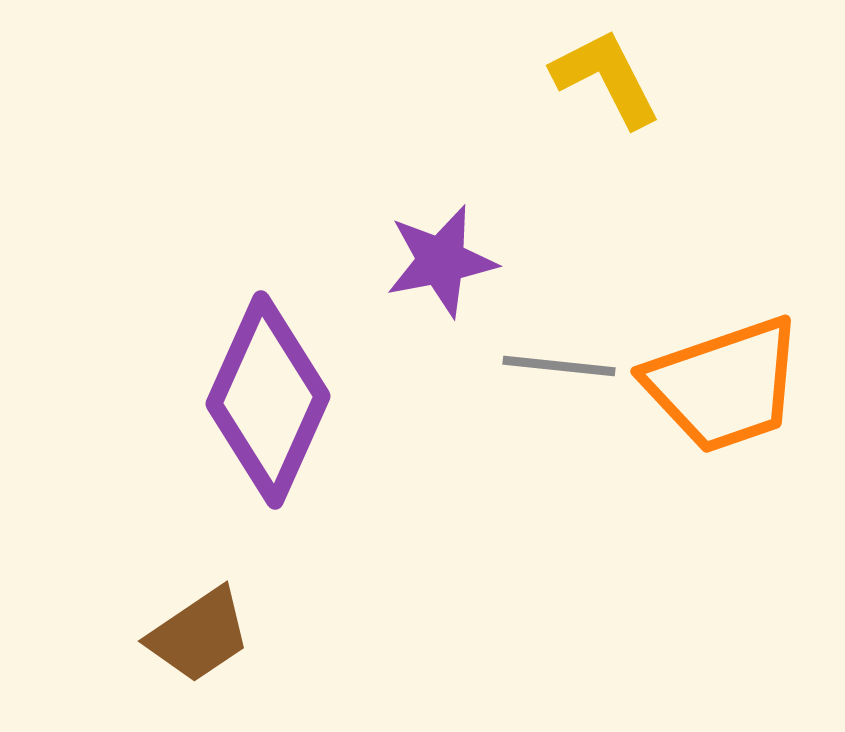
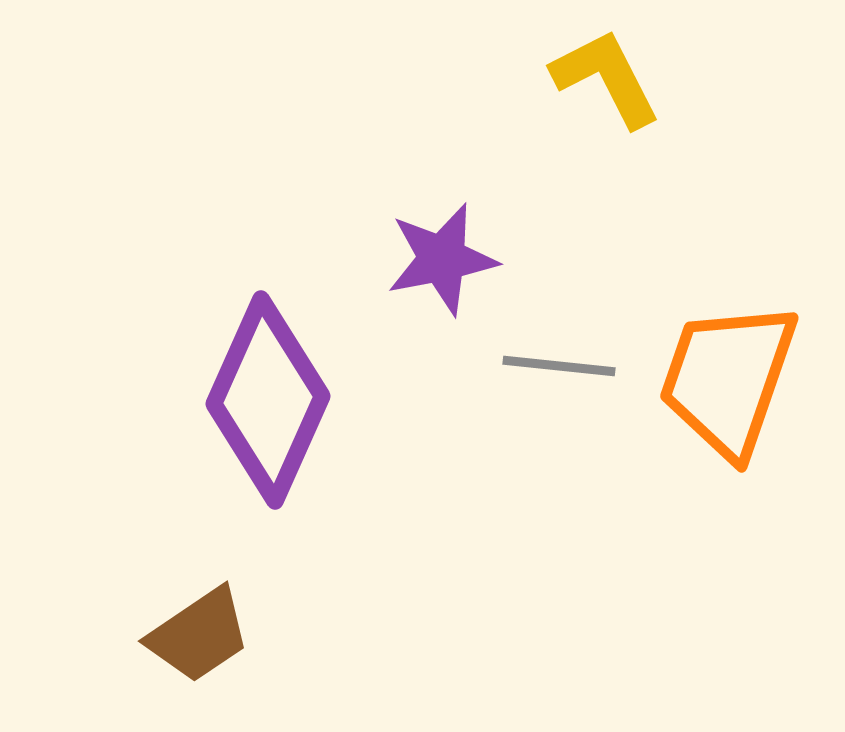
purple star: moved 1 px right, 2 px up
orange trapezoid: moved 4 px right, 6 px up; rotated 128 degrees clockwise
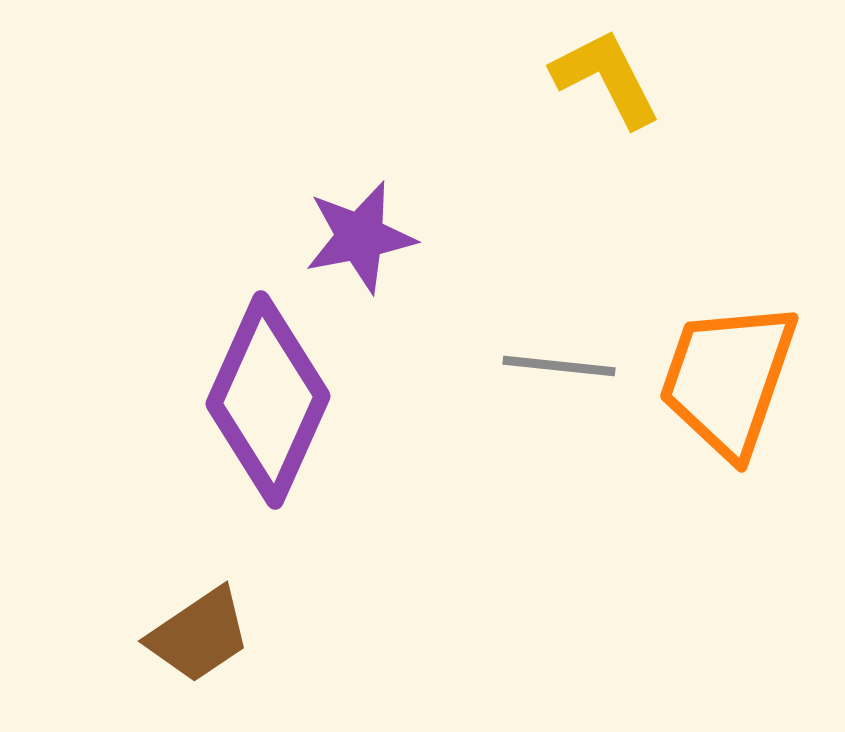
purple star: moved 82 px left, 22 px up
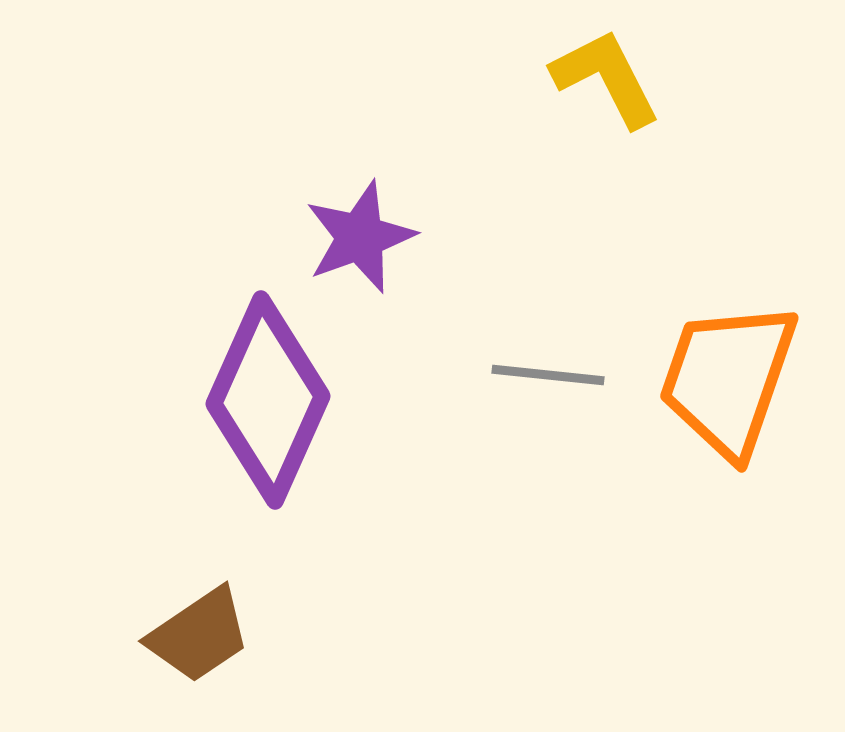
purple star: rotated 9 degrees counterclockwise
gray line: moved 11 px left, 9 px down
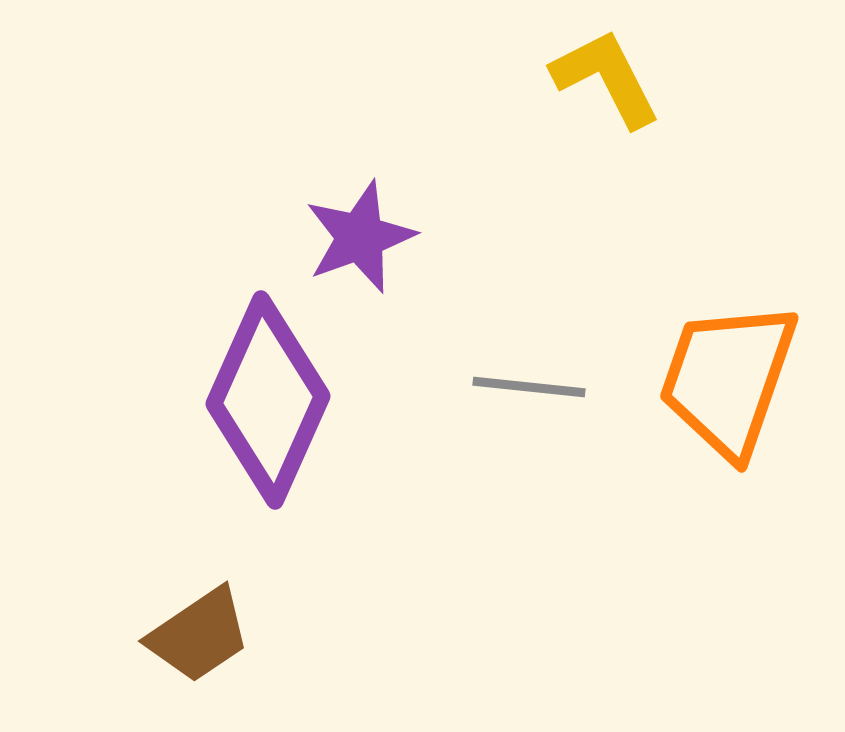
gray line: moved 19 px left, 12 px down
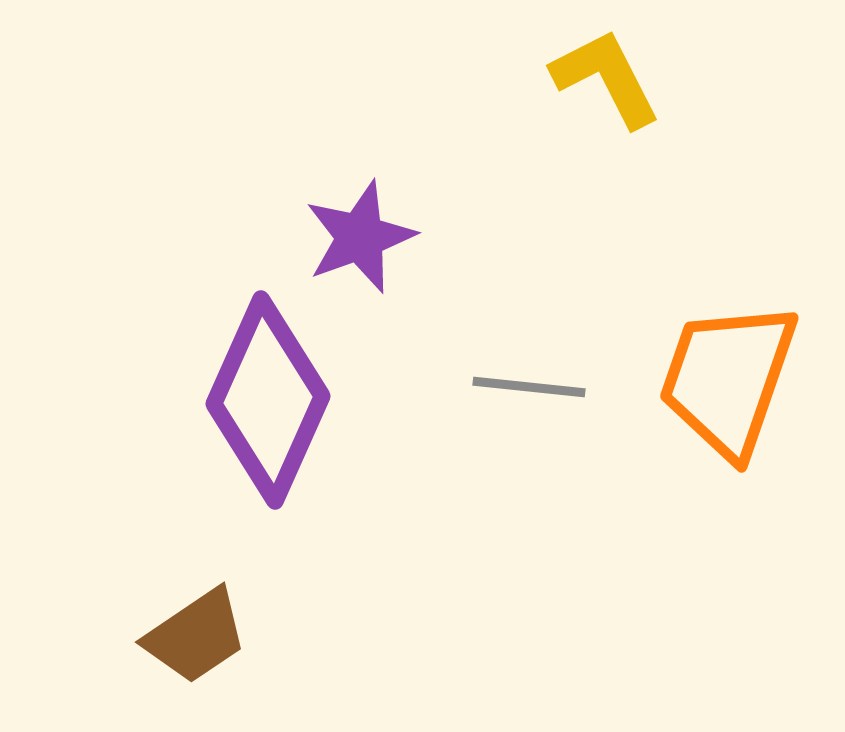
brown trapezoid: moved 3 px left, 1 px down
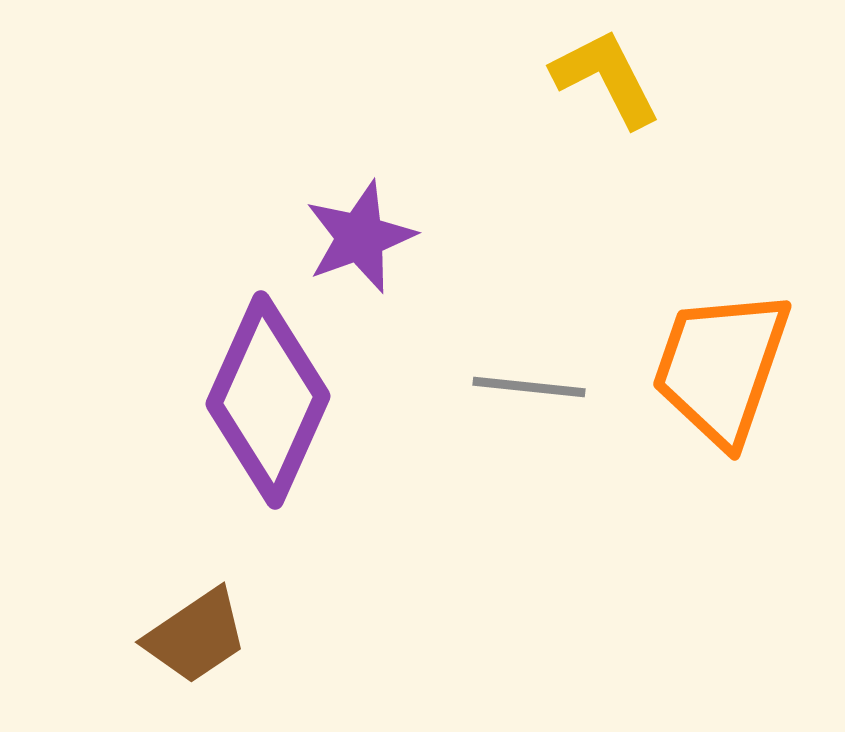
orange trapezoid: moved 7 px left, 12 px up
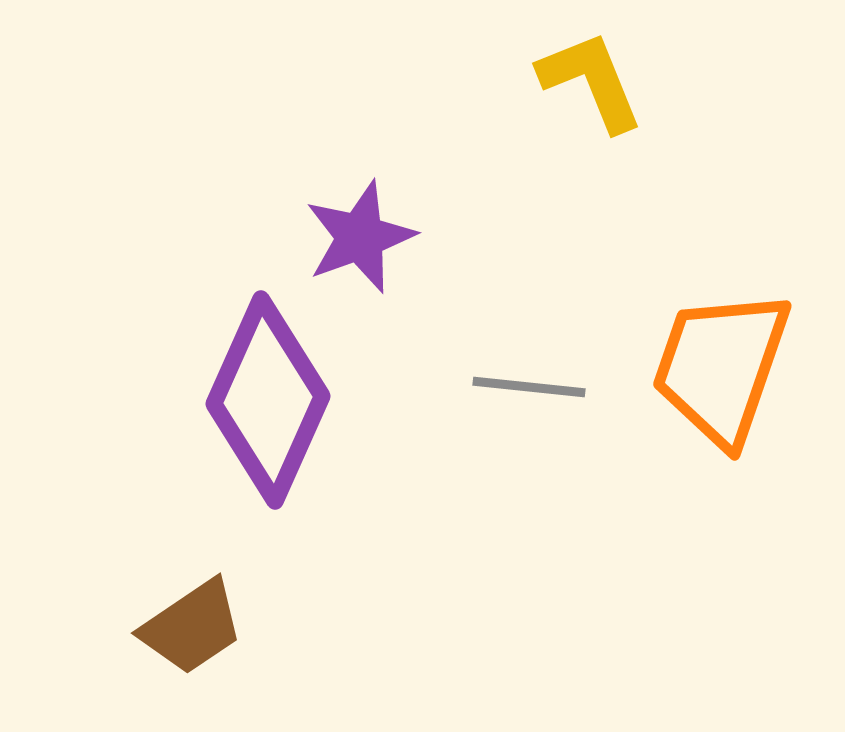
yellow L-shape: moved 15 px left, 3 px down; rotated 5 degrees clockwise
brown trapezoid: moved 4 px left, 9 px up
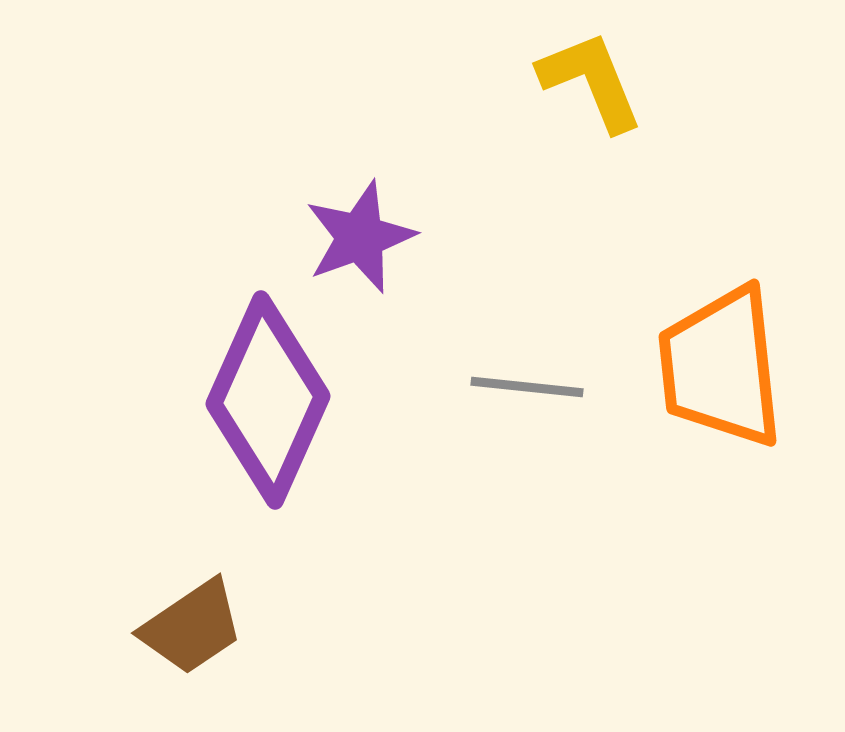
orange trapezoid: rotated 25 degrees counterclockwise
gray line: moved 2 px left
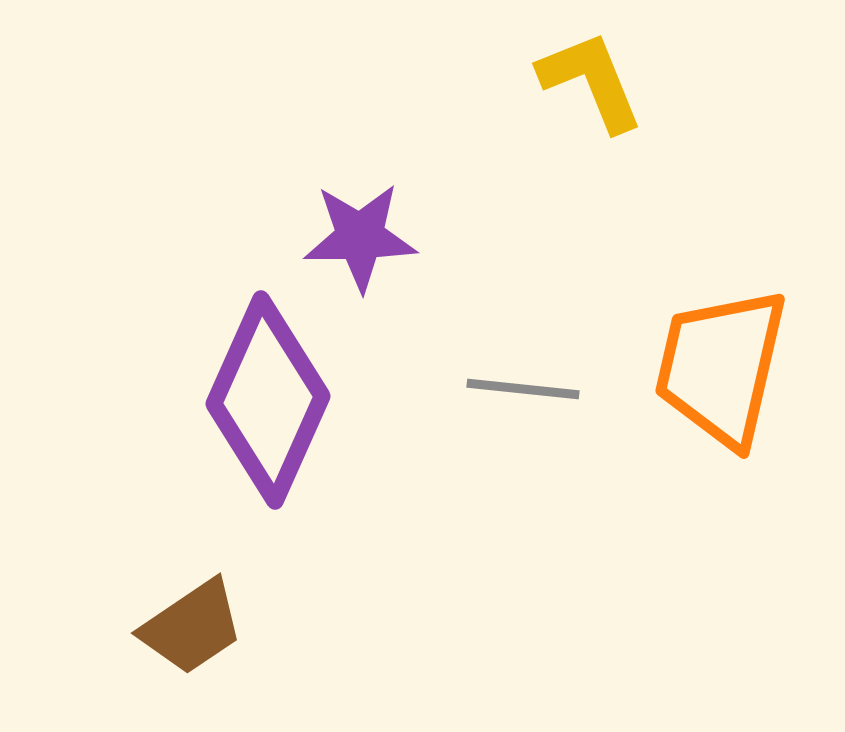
purple star: rotated 19 degrees clockwise
orange trapezoid: rotated 19 degrees clockwise
gray line: moved 4 px left, 2 px down
